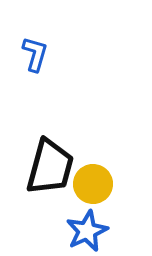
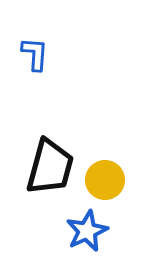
blue L-shape: rotated 12 degrees counterclockwise
yellow circle: moved 12 px right, 4 px up
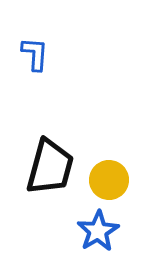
yellow circle: moved 4 px right
blue star: moved 11 px right; rotated 6 degrees counterclockwise
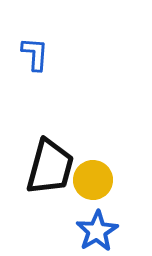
yellow circle: moved 16 px left
blue star: moved 1 px left
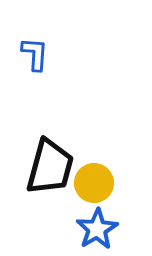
yellow circle: moved 1 px right, 3 px down
blue star: moved 2 px up
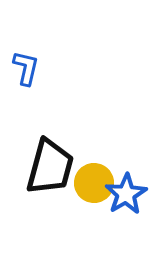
blue L-shape: moved 9 px left, 14 px down; rotated 9 degrees clockwise
blue star: moved 29 px right, 35 px up
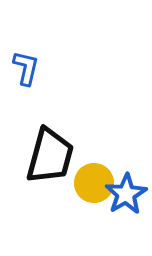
black trapezoid: moved 11 px up
